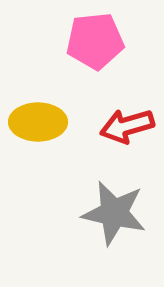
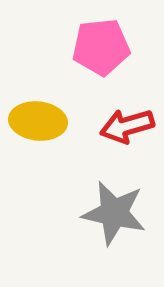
pink pentagon: moved 6 px right, 6 px down
yellow ellipse: moved 1 px up; rotated 6 degrees clockwise
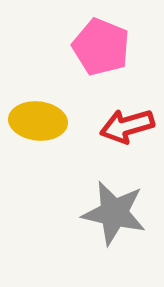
pink pentagon: rotated 28 degrees clockwise
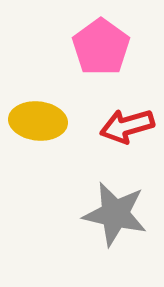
pink pentagon: rotated 14 degrees clockwise
gray star: moved 1 px right, 1 px down
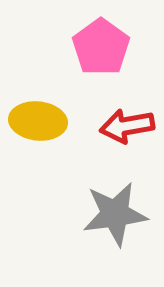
red arrow: rotated 6 degrees clockwise
gray star: rotated 20 degrees counterclockwise
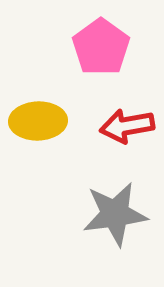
yellow ellipse: rotated 8 degrees counterclockwise
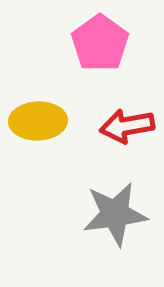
pink pentagon: moved 1 px left, 4 px up
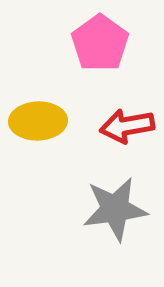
gray star: moved 5 px up
